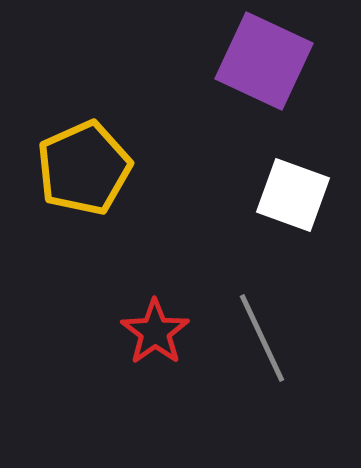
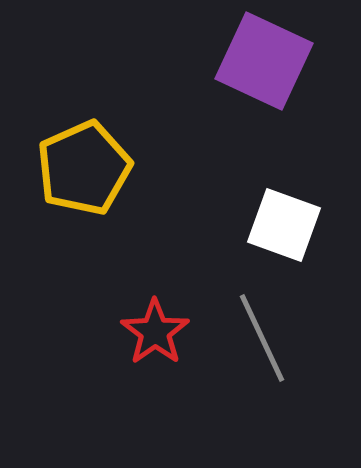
white square: moved 9 px left, 30 px down
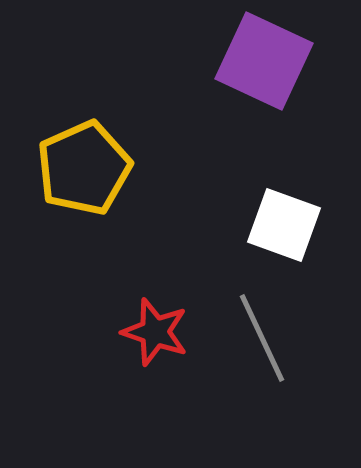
red star: rotated 18 degrees counterclockwise
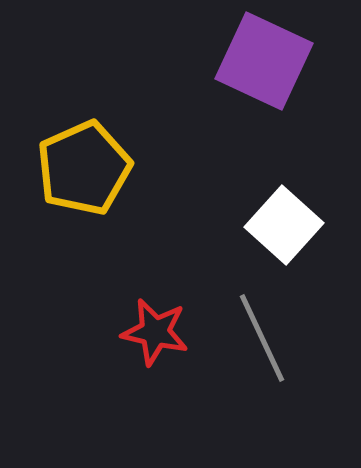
white square: rotated 22 degrees clockwise
red star: rotated 6 degrees counterclockwise
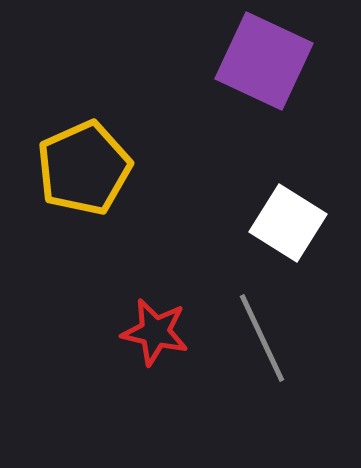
white square: moved 4 px right, 2 px up; rotated 10 degrees counterclockwise
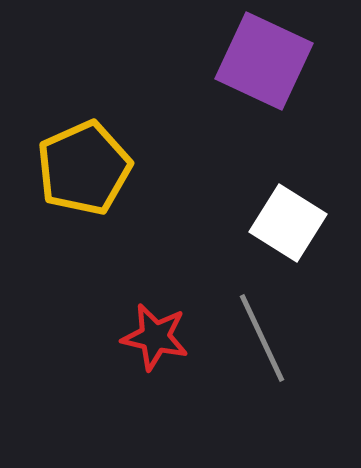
red star: moved 5 px down
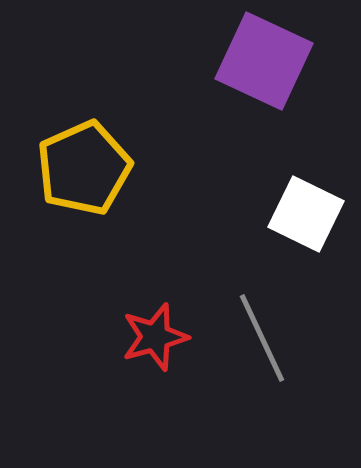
white square: moved 18 px right, 9 px up; rotated 6 degrees counterclockwise
red star: rotated 28 degrees counterclockwise
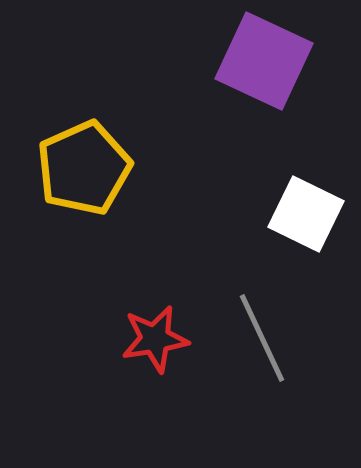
red star: moved 2 px down; rotated 6 degrees clockwise
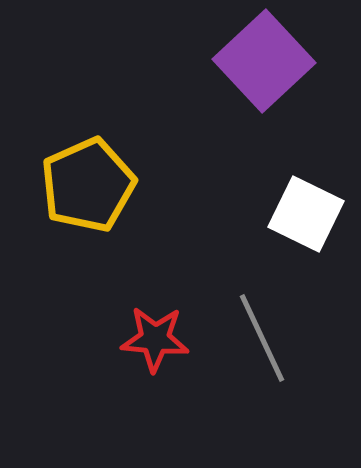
purple square: rotated 22 degrees clockwise
yellow pentagon: moved 4 px right, 17 px down
red star: rotated 14 degrees clockwise
